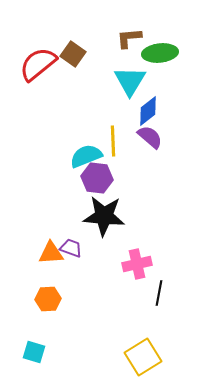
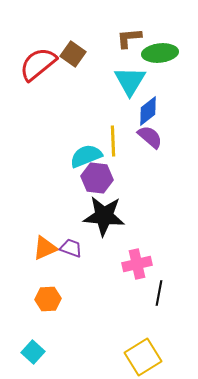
orange triangle: moved 6 px left, 5 px up; rotated 20 degrees counterclockwise
cyan square: moved 1 px left; rotated 25 degrees clockwise
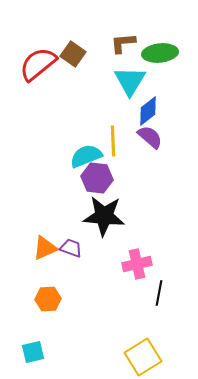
brown L-shape: moved 6 px left, 5 px down
cyan square: rotated 35 degrees clockwise
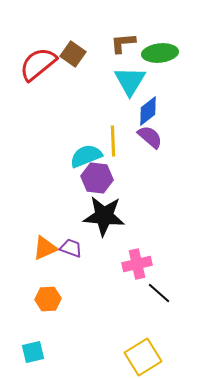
black line: rotated 60 degrees counterclockwise
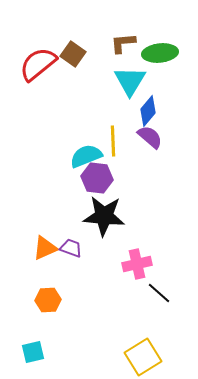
blue diamond: rotated 12 degrees counterclockwise
orange hexagon: moved 1 px down
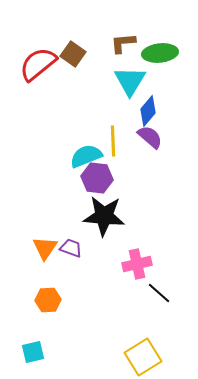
orange triangle: rotated 32 degrees counterclockwise
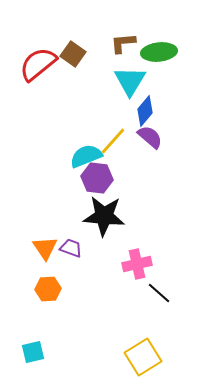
green ellipse: moved 1 px left, 1 px up
blue diamond: moved 3 px left
yellow line: rotated 44 degrees clockwise
orange triangle: rotated 8 degrees counterclockwise
orange hexagon: moved 11 px up
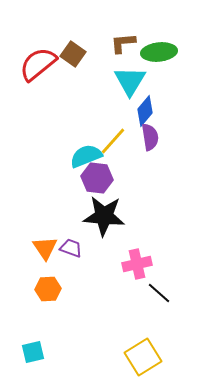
purple semicircle: rotated 40 degrees clockwise
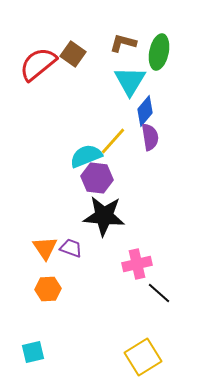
brown L-shape: rotated 20 degrees clockwise
green ellipse: rotated 72 degrees counterclockwise
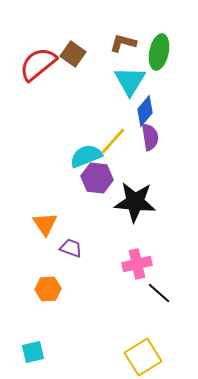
black star: moved 31 px right, 14 px up
orange triangle: moved 24 px up
